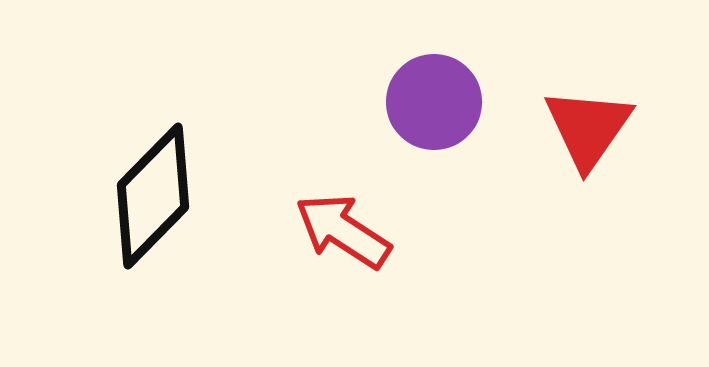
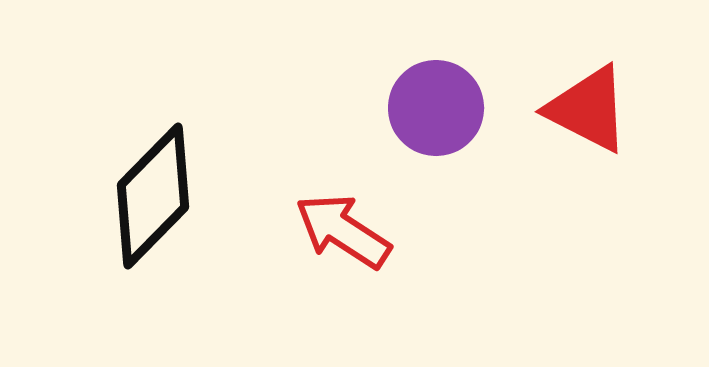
purple circle: moved 2 px right, 6 px down
red triangle: moved 19 px up; rotated 38 degrees counterclockwise
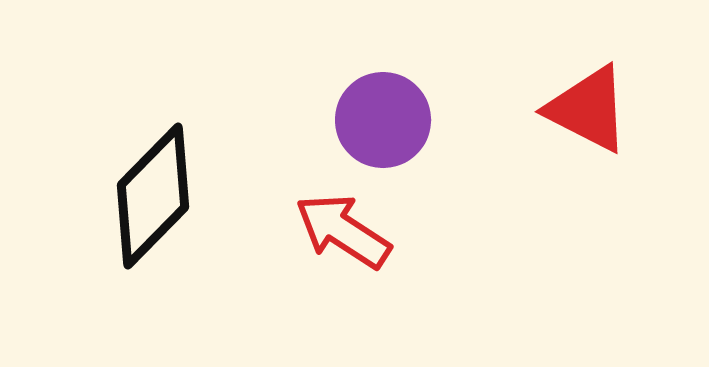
purple circle: moved 53 px left, 12 px down
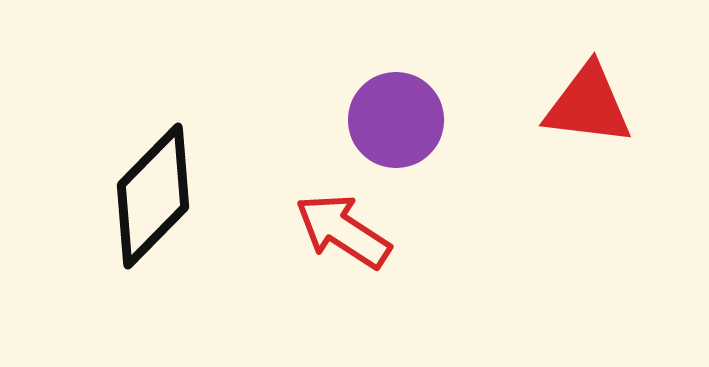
red triangle: moved 4 px up; rotated 20 degrees counterclockwise
purple circle: moved 13 px right
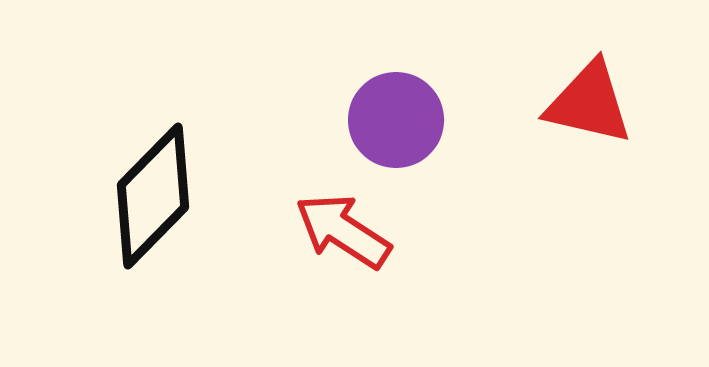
red triangle: moved 1 px right, 2 px up; rotated 6 degrees clockwise
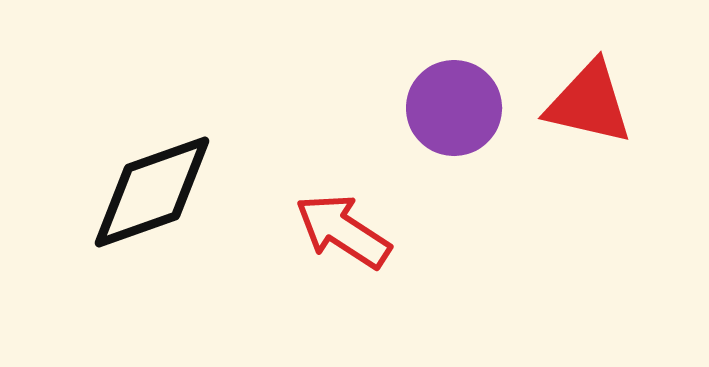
purple circle: moved 58 px right, 12 px up
black diamond: moved 1 px left, 4 px up; rotated 26 degrees clockwise
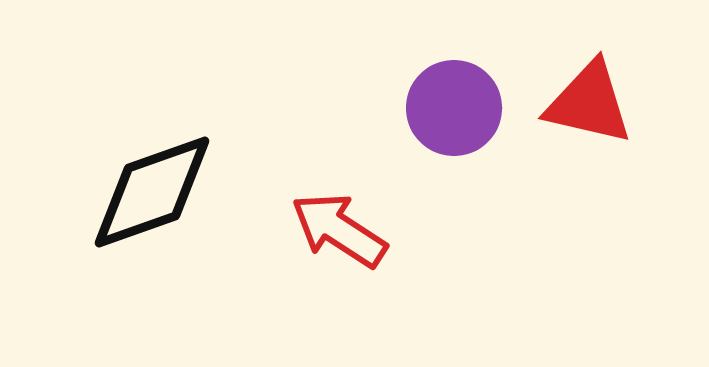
red arrow: moved 4 px left, 1 px up
